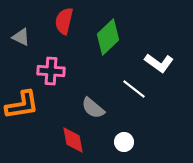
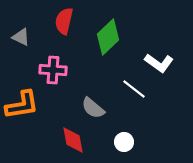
pink cross: moved 2 px right, 1 px up
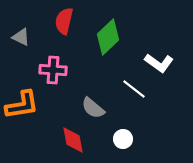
white circle: moved 1 px left, 3 px up
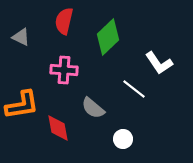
white L-shape: rotated 20 degrees clockwise
pink cross: moved 11 px right
red diamond: moved 15 px left, 12 px up
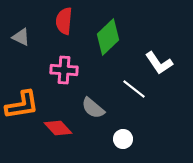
red semicircle: rotated 8 degrees counterclockwise
red diamond: rotated 32 degrees counterclockwise
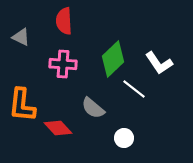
red semicircle: rotated 8 degrees counterclockwise
green diamond: moved 5 px right, 22 px down
pink cross: moved 1 px left, 6 px up
orange L-shape: rotated 105 degrees clockwise
white circle: moved 1 px right, 1 px up
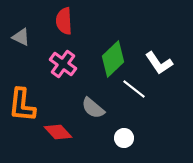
pink cross: rotated 32 degrees clockwise
red diamond: moved 4 px down
